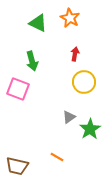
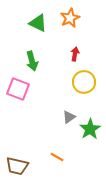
orange star: rotated 18 degrees clockwise
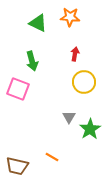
orange star: moved 1 px up; rotated 30 degrees clockwise
gray triangle: rotated 24 degrees counterclockwise
orange line: moved 5 px left
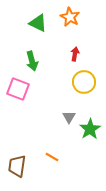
orange star: rotated 24 degrees clockwise
brown trapezoid: rotated 85 degrees clockwise
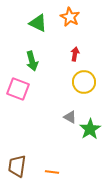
gray triangle: moved 1 px right; rotated 32 degrees counterclockwise
orange line: moved 15 px down; rotated 24 degrees counterclockwise
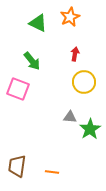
orange star: rotated 18 degrees clockwise
green arrow: rotated 24 degrees counterclockwise
gray triangle: rotated 24 degrees counterclockwise
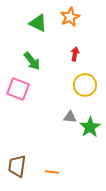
yellow circle: moved 1 px right, 3 px down
green star: moved 2 px up
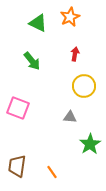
yellow circle: moved 1 px left, 1 px down
pink square: moved 19 px down
green star: moved 17 px down
orange line: rotated 48 degrees clockwise
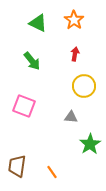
orange star: moved 4 px right, 3 px down; rotated 12 degrees counterclockwise
pink square: moved 6 px right, 2 px up
gray triangle: moved 1 px right
